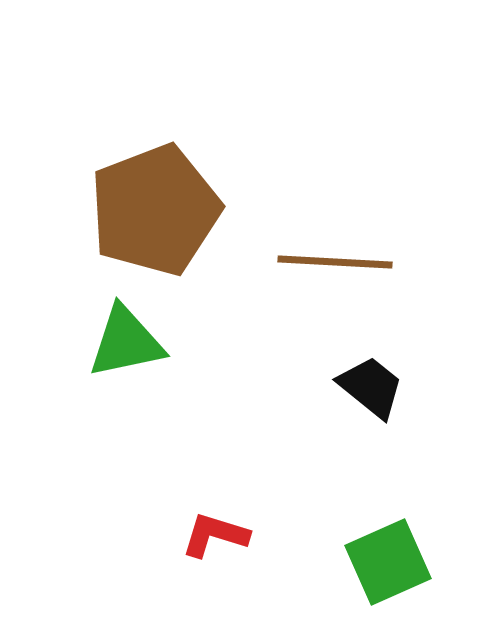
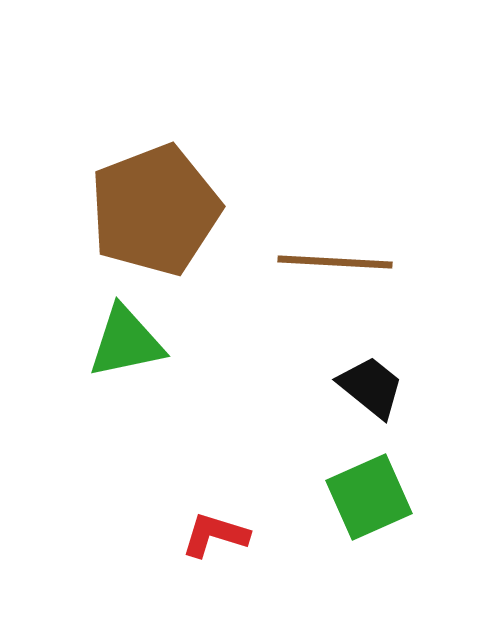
green square: moved 19 px left, 65 px up
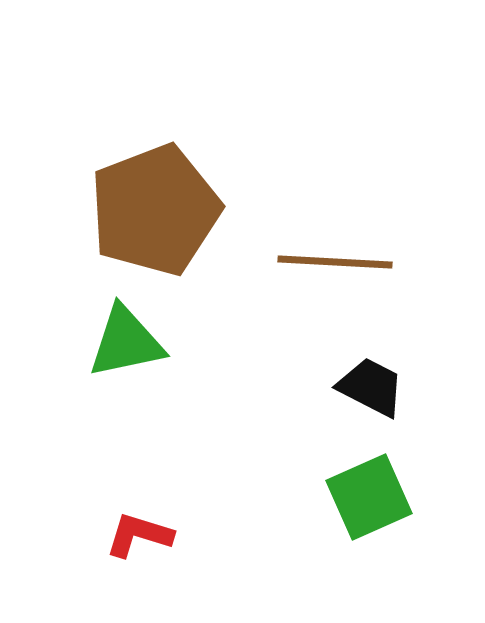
black trapezoid: rotated 12 degrees counterclockwise
red L-shape: moved 76 px left
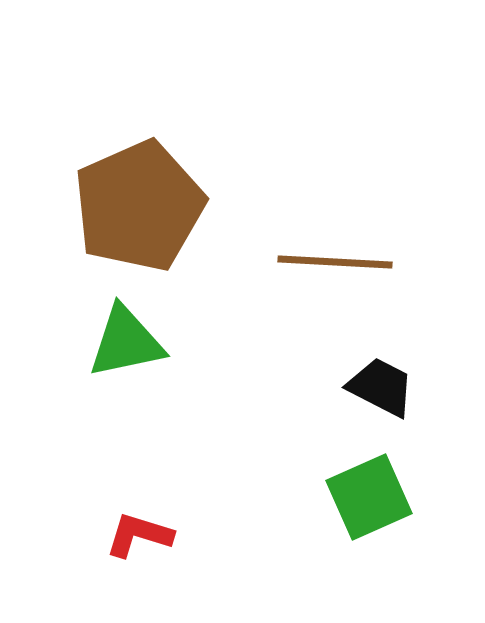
brown pentagon: moved 16 px left, 4 px up; rotated 3 degrees counterclockwise
black trapezoid: moved 10 px right
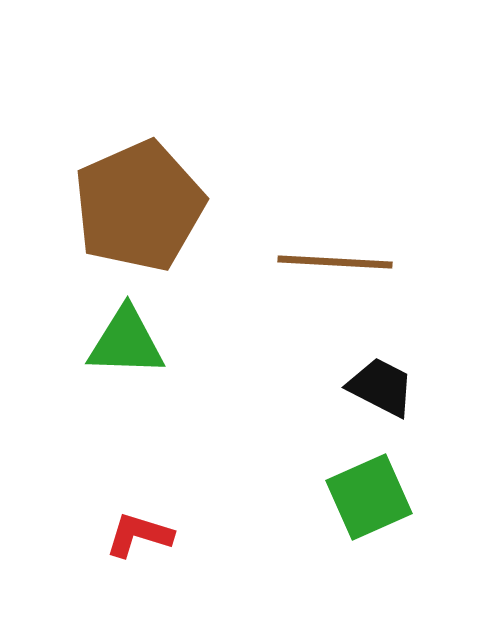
green triangle: rotated 14 degrees clockwise
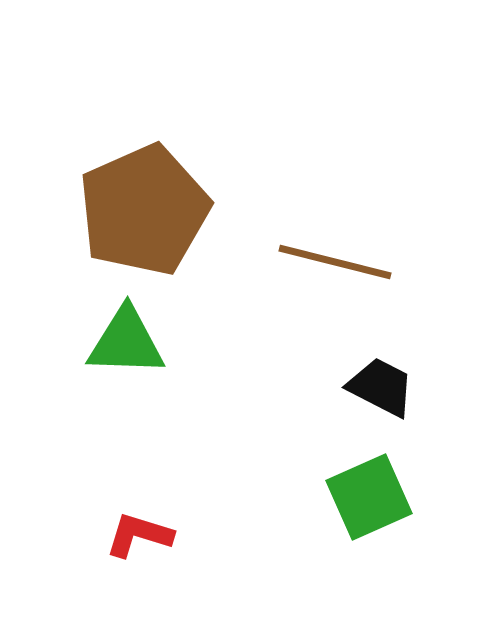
brown pentagon: moved 5 px right, 4 px down
brown line: rotated 11 degrees clockwise
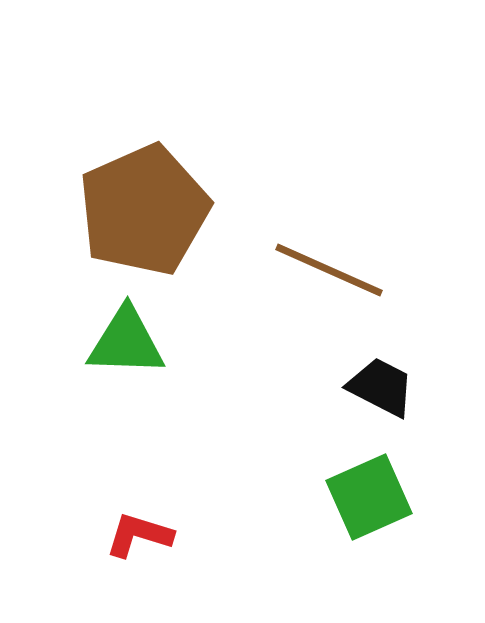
brown line: moved 6 px left, 8 px down; rotated 10 degrees clockwise
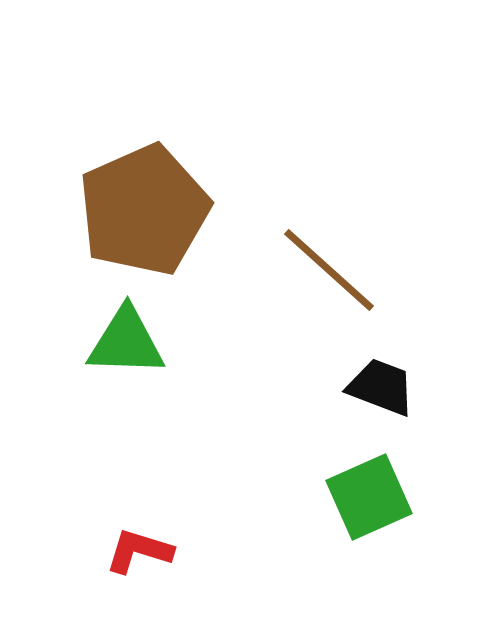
brown line: rotated 18 degrees clockwise
black trapezoid: rotated 6 degrees counterclockwise
red L-shape: moved 16 px down
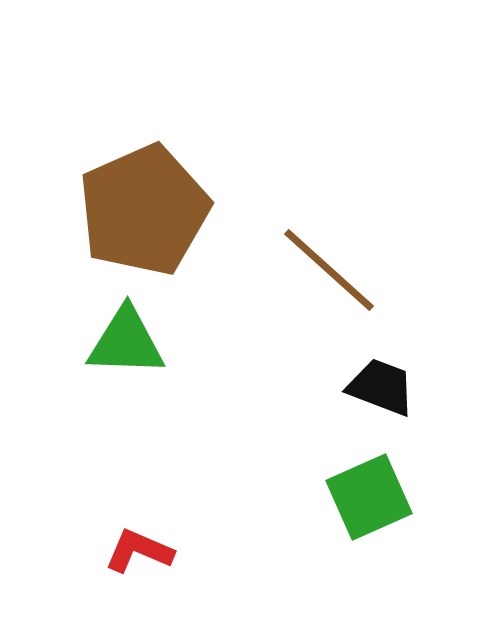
red L-shape: rotated 6 degrees clockwise
